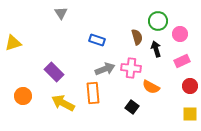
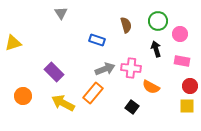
brown semicircle: moved 11 px left, 12 px up
pink rectangle: rotated 35 degrees clockwise
orange rectangle: rotated 45 degrees clockwise
yellow square: moved 3 px left, 8 px up
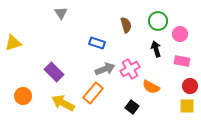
blue rectangle: moved 3 px down
pink cross: moved 1 px left, 1 px down; rotated 36 degrees counterclockwise
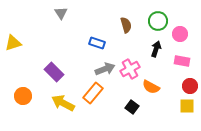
black arrow: rotated 35 degrees clockwise
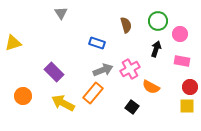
gray arrow: moved 2 px left, 1 px down
red circle: moved 1 px down
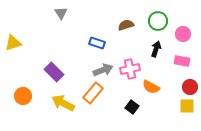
brown semicircle: rotated 91 degrees counterclockwise
pink circle: moved 3 px right
pink cross: rotated 18 degrees clockwise
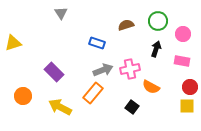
yellow arrow: moved 3 px left, 4 px down
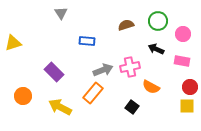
blue rectangle: moved 10 px left, 2 px up; rotated 14 degrees counterclockwise
black arrow: rotated 84 degrees counterclockwise
pink cross: moved 2 px up
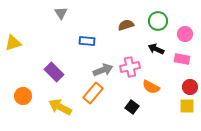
pink circle: moved 2 px right
pink rectangle: moved 2 px up
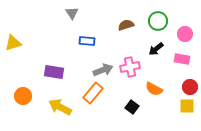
gray triangle: moved 11 px right
black arrow: rotated 63 degrees counterclockwise
purple rectangle: rotated 36 degrees counterclockwise
orange semicircle: moved 3 px right, 2 px down
